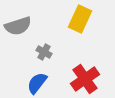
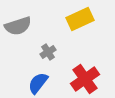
yellow rectangle: rotated 40 degrees clockwise
gray cross: moved 4 px right; rotated 28 degrees clockwise
blue semicircle: moved 1 px right
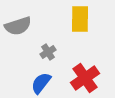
yellow rectangle: rotated 64 degrees counterclockwise
red cross: moved 1 px up
blue semicircle: moved 3 px right
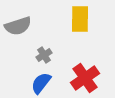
gray cross: moved 4 px left, 3 px down
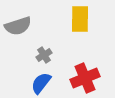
red cross: rotated 12 degrees clockwise
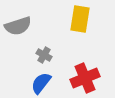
yellow rectangle: rotated 8 degrees clockwise
gray cross: rotated 28 degrees counterclockwise
